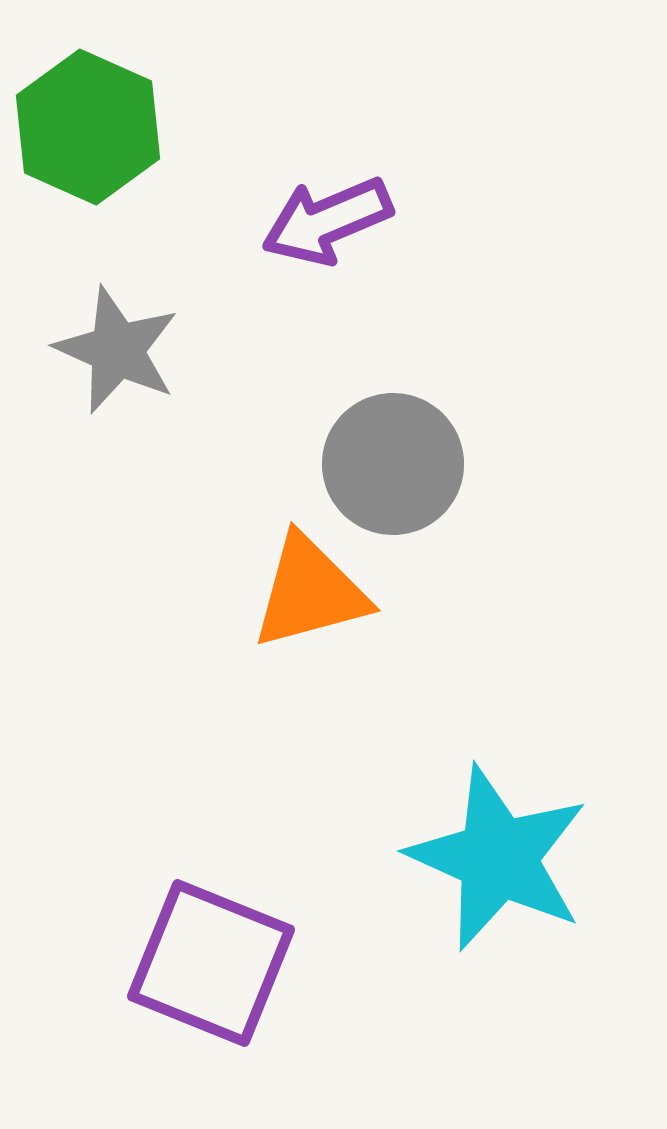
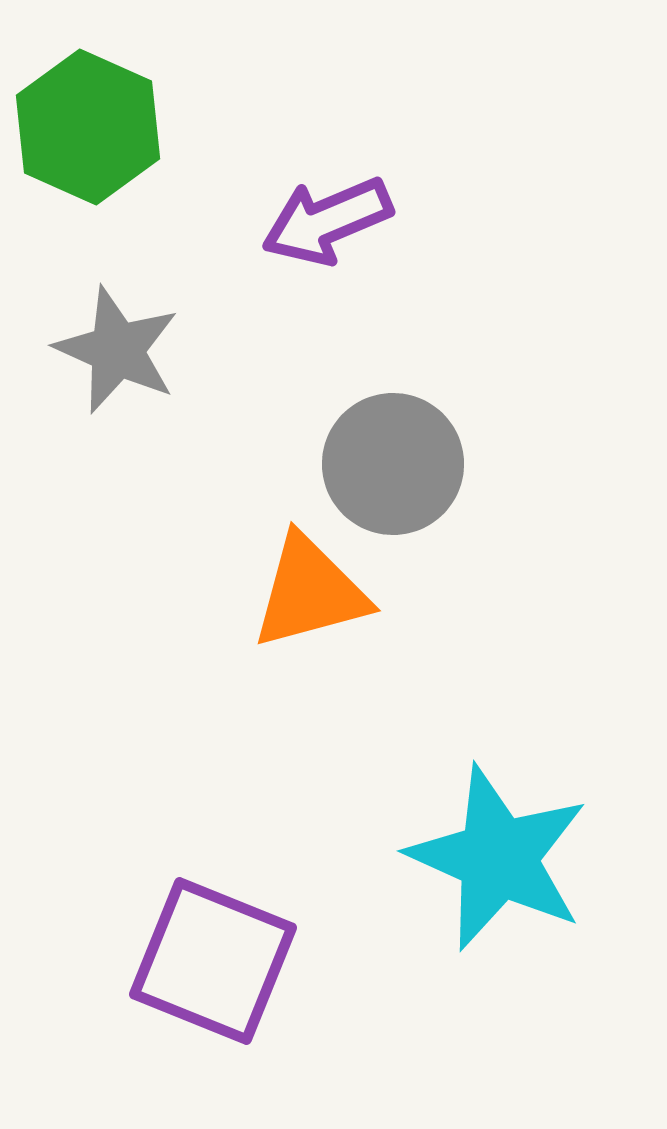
purple square: moved 2 px right, 2 px up
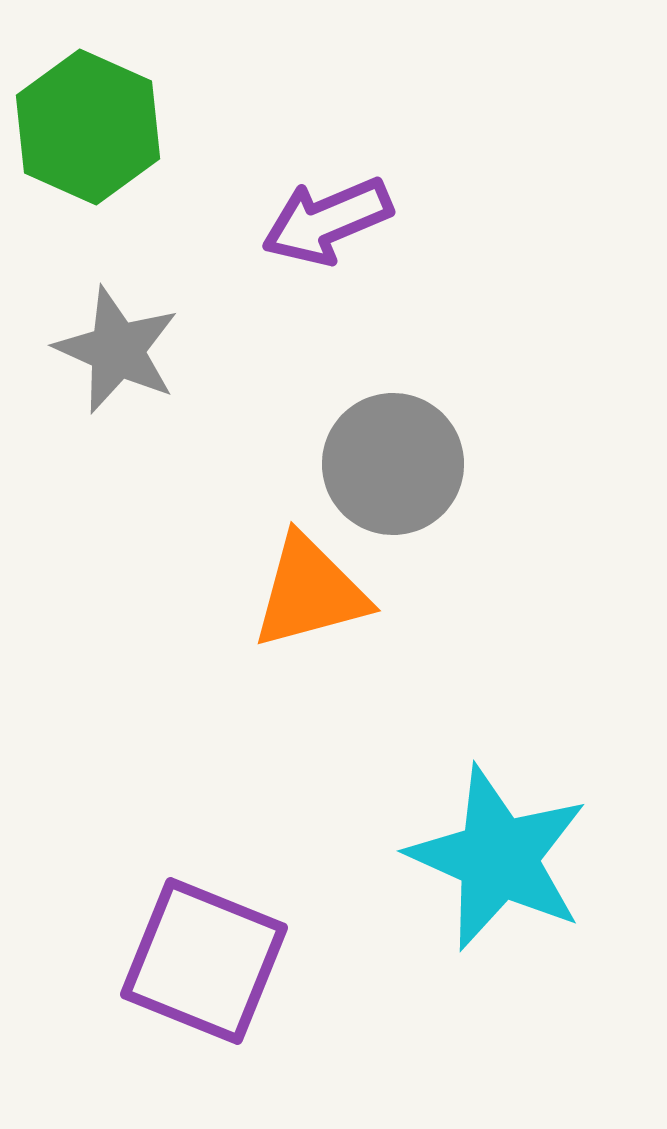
purple square: moved 9 px left
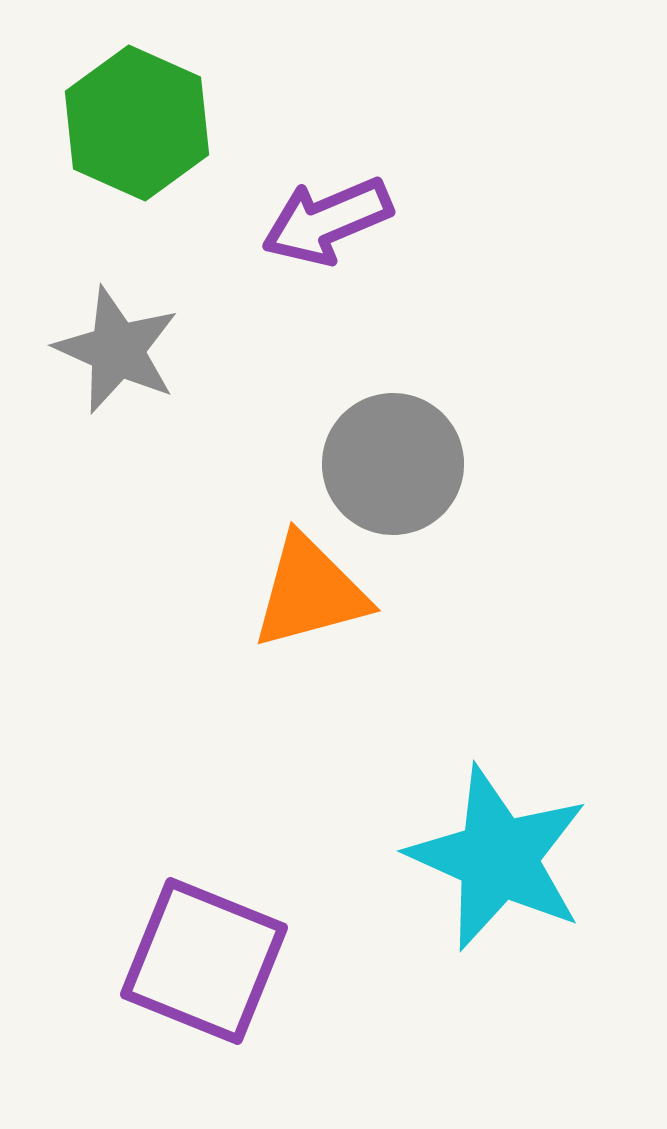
green hexagon: moved 49 px right, 4 px up
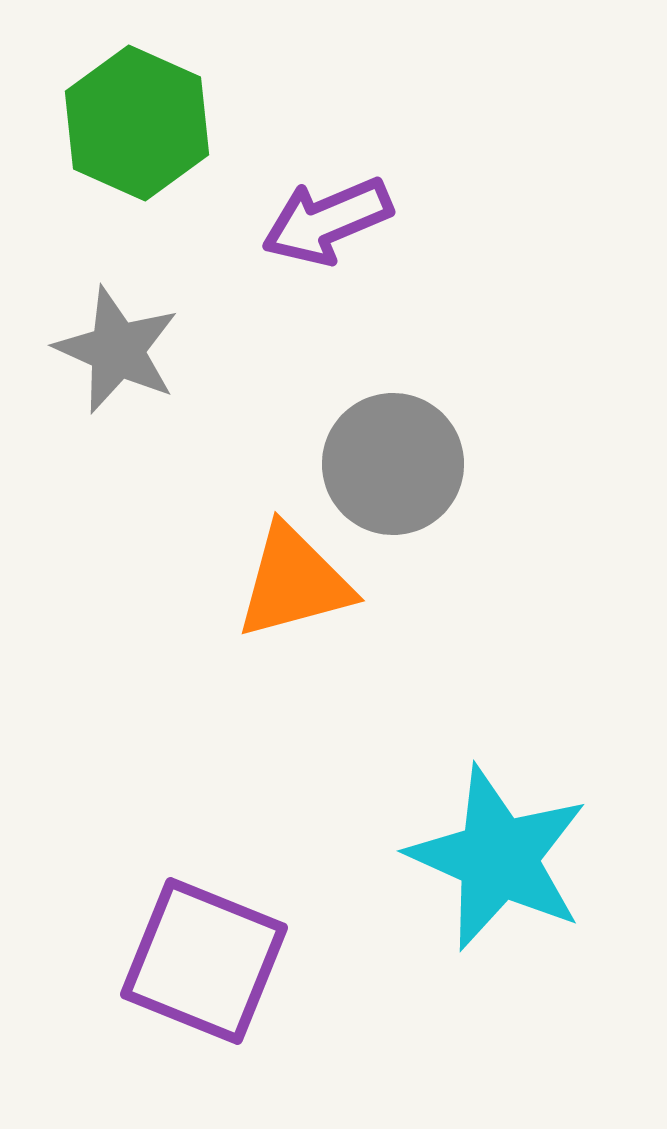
orange triangle: moved 16 px left, 10 px up
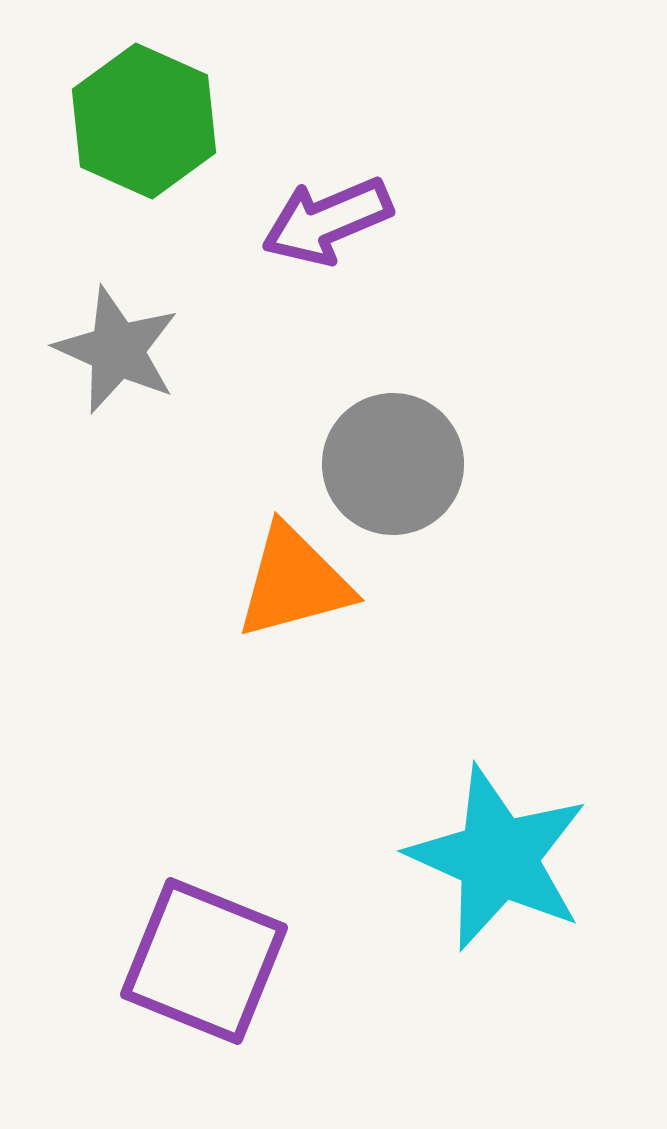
green hexagon: moved 7 px right, 2 px up
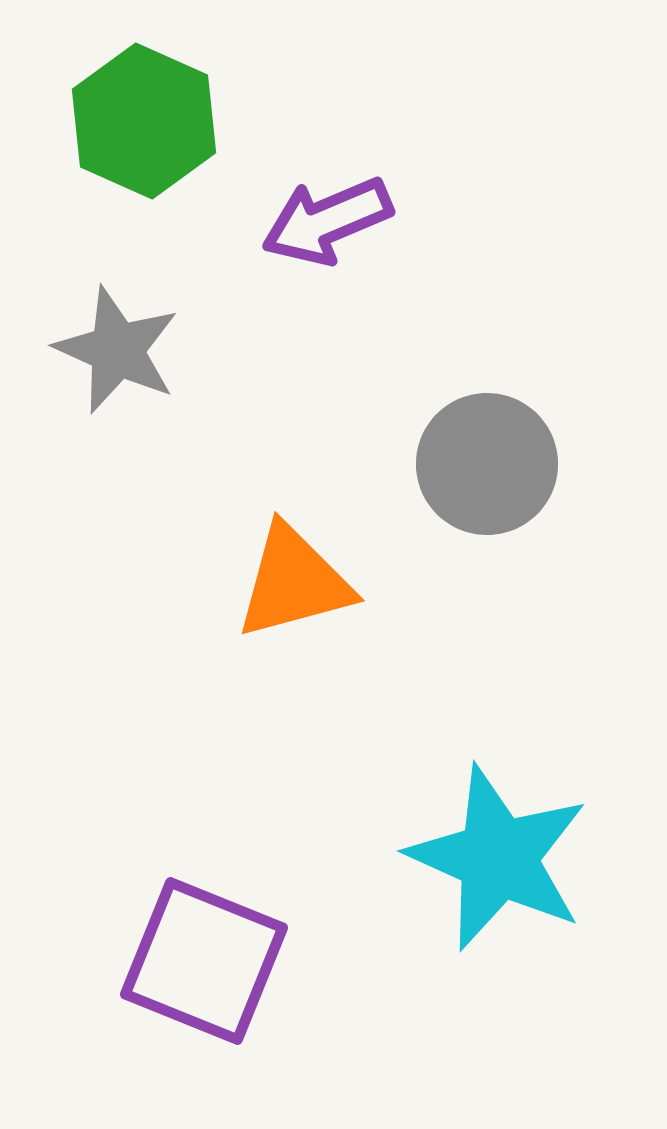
gray circle: moved 94 px right
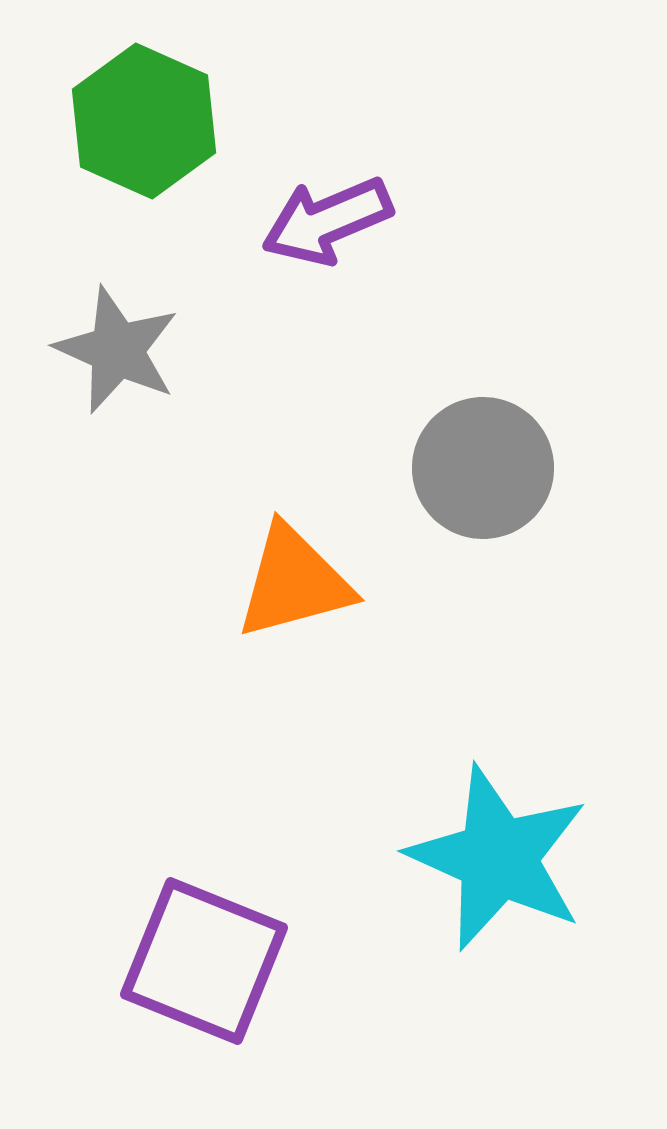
gray circle: moved 4 px left, 4 px down
